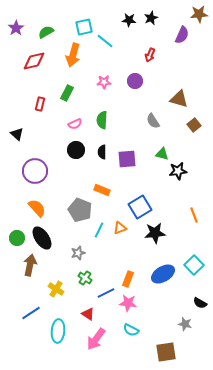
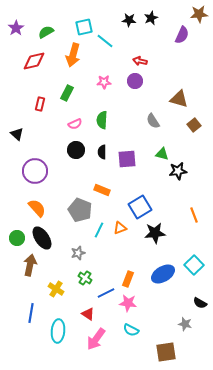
red arrow at (150, 55): moved 10 px left, 6 px down; rotated 80 degrees clockwise
blue line at (31, 313): rotated 48 degrees counterclockwise
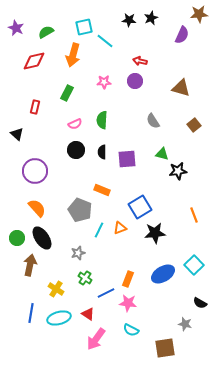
purple star at (16, 28): rotated 14 degrees counterclockwise
brown triangle at (179, 99): moved 2 px right, 11 px up
red rectangle at (40, 104): moved 5 px left, 3 px down
cyan ellipse at (58, 331): moved 1 px right, 13 px up; rotated 70 degrees clockwise
brown square at (166, 352): moved 1 px left, 4 px up
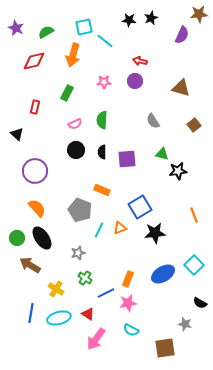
brown arrow at (30, 265): rotated 70 degrees counterclockwise
pink star at (128, 303): rotated 18 degrees counterclockwise
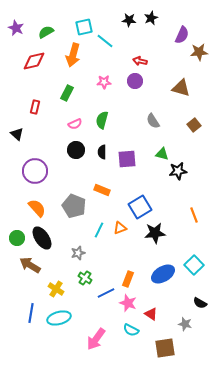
brown star at (199, 14): moved 38 px down
green semicircle at (102, 120): rotated 12 degrees clockwise
gray pentagon at (80, 210): moved 6 px left, 4 px up
pink star at (128, 303): rotated 30 degrees clockwise
red triangle at (88, 314): moved 63 px right
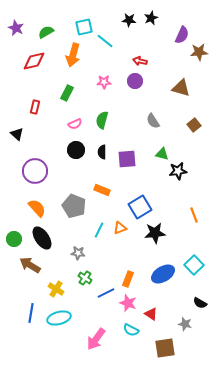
green circle at (17, 238): moved 3 px left, 1 px down
gray star at (78, 253): rotated 24 degrees clockwise
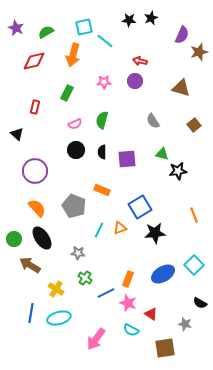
brown star at (199, 52): rotated 12 degrees counterclockwise
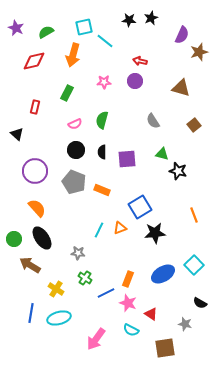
black star at (178, 171): rotated 24 degrees clockwise
gray pentagon at (74, 206): moved 24 px up
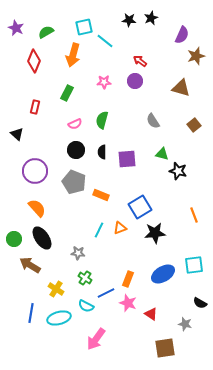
brown star at (199, 52): moved 3 px left, 4 px down
red diamond at (34, 61): rotated 55 degrees counterclockwise
red arrow at (140, 61): rotated 24 degrees clockwise
orange rectangle at (102, 190): moved 1 px left, 5 px down
cyan square at (194, 265): rotated 36 degrees clockwise
cyan semicircle at (131, 330): moved 45 px left, 24 px up
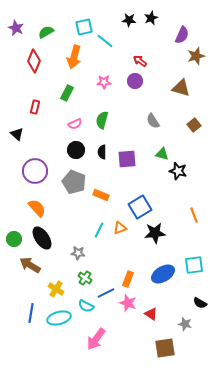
orange arrow at (73, 55): moved 1 px right, 2 px down
